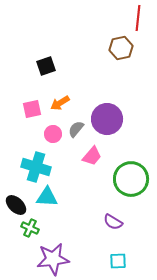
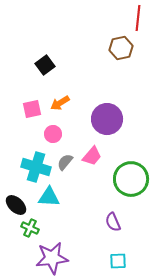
black square: moved 1 px left, 1 px up; rotated 18 degrees counterclockwise
gray semicircle: moved 11 px left, 33 px down
cyan triangle: moved 2 px right
purple semicircle: rotated 36 degrees clockwise
purple star: moved 1 px left, 1 px up
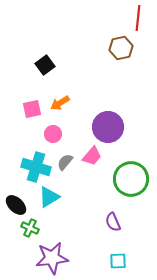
purple circle: moved 1 px right, 8 px down
cyan triangle: rotated 35 degrees counterclockwise
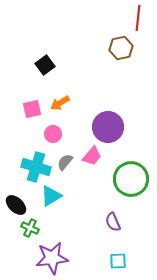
cyan triangle: moved 2 px right, 1 px up
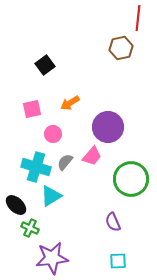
orange arrow: moved 10 px right
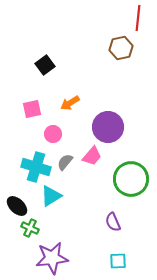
black ellipse: moved 1 px right, 1 px down
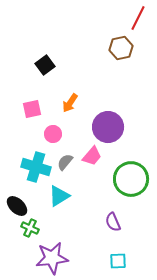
red line: rotated 20 degrees clockwise
orange arrow: rotated 24 degrees counterclockwise
cyan triangle: moved 8 px right
